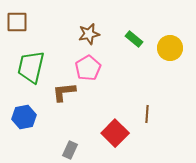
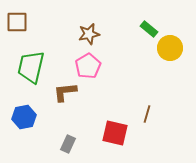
green rectangle: moved 15 px right, 10 px up
pink pentagon: moved 2 px up
brown L-shape: moved 1 px right
brown line: rotated 12 degrees clockwise
red square: rotated 32 degrees counterclockwise
gray rectangle: moved 2 px left, 6 px up
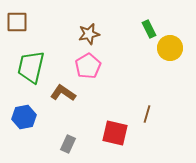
green rectangle: rotated 24 degrees clockwise
brown L-shape: moved 2 px left, 1 px down; rotated 40 degrees clockwise
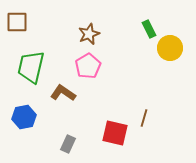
brown star: rotated 10 degrees counterclockwise
brown line: moved 3 px left, 4 px down
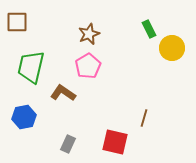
yellow circle: moved 2 px right
red square: moved 9 px down
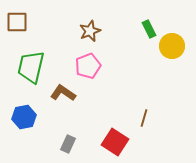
brown star: moved 1 px right, 3 px up
yellow circle: moved 2 px up
pink pentagon: rotated 10 degrees clockwise
red square: rotated 20 degrees clockwise
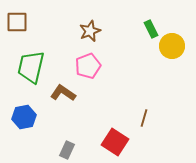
green rectangle: moved 2 px right
gray rectangle: moved 1 px left, 6 px down
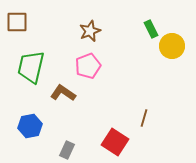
blue hexagon: moved 6 px right, 9 px down
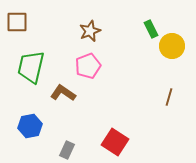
brown line: moved 25 px right, 21 px up
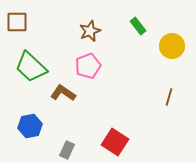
green rectangle: moved 13 px left, 3 px up; rotated 12 degrees counterclockwise
green trapezoid: rotated 60 degrees counterclockwise
